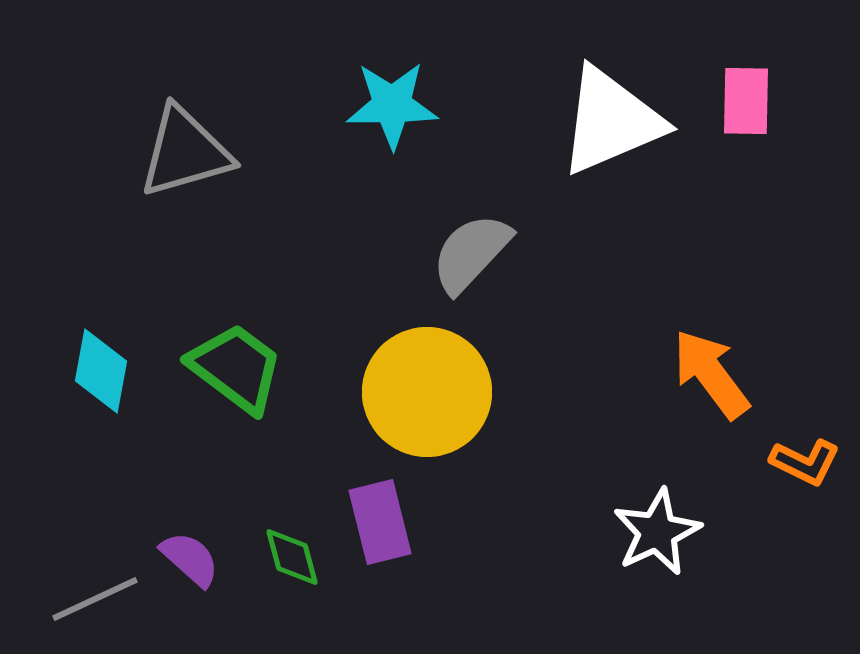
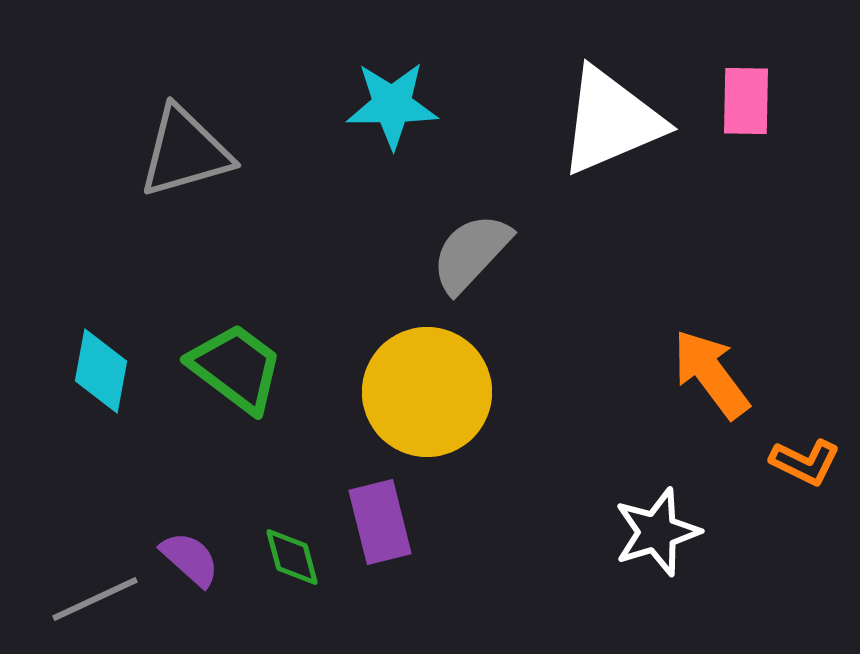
white star: rotated 8 degrees clockwise
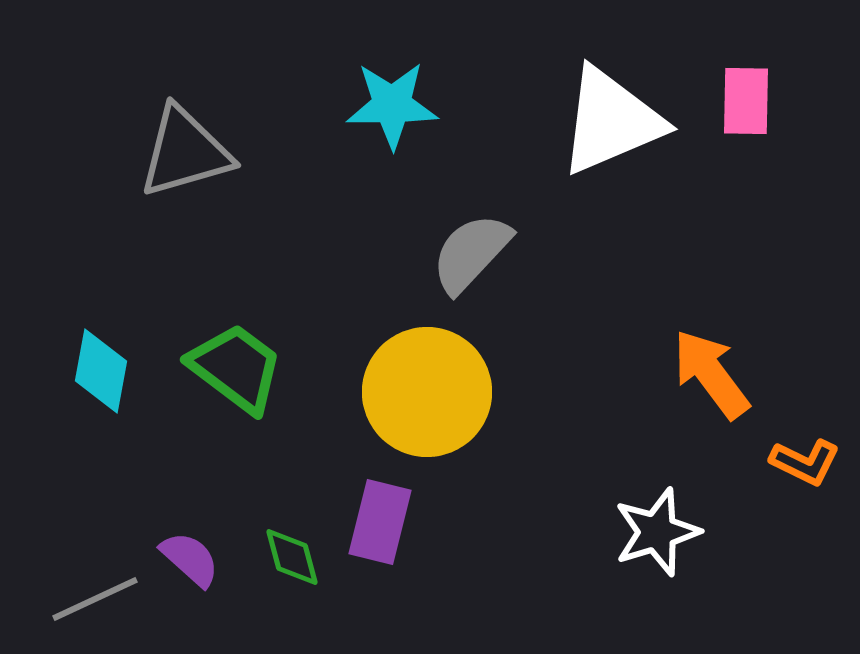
purple rectangle: rotated 28 degrees clockwise
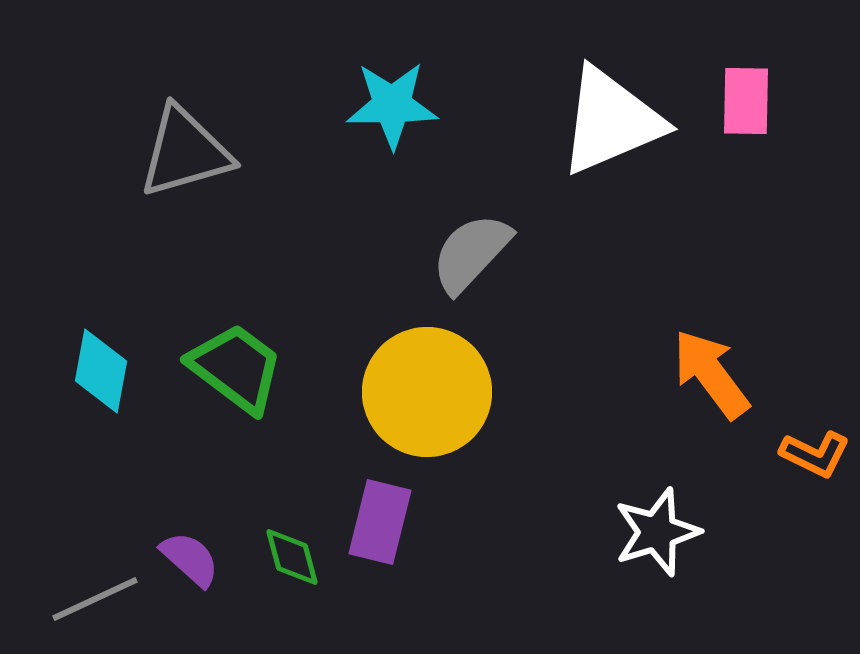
orange L-shape: moved 10 px right, 8 px up
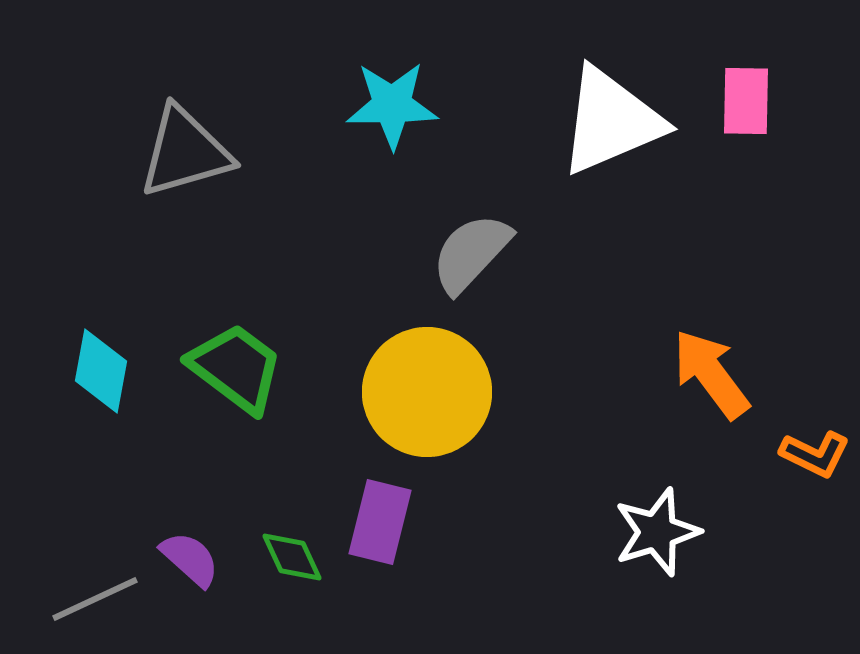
green diamond: rotated 10 degrees counterclockwise
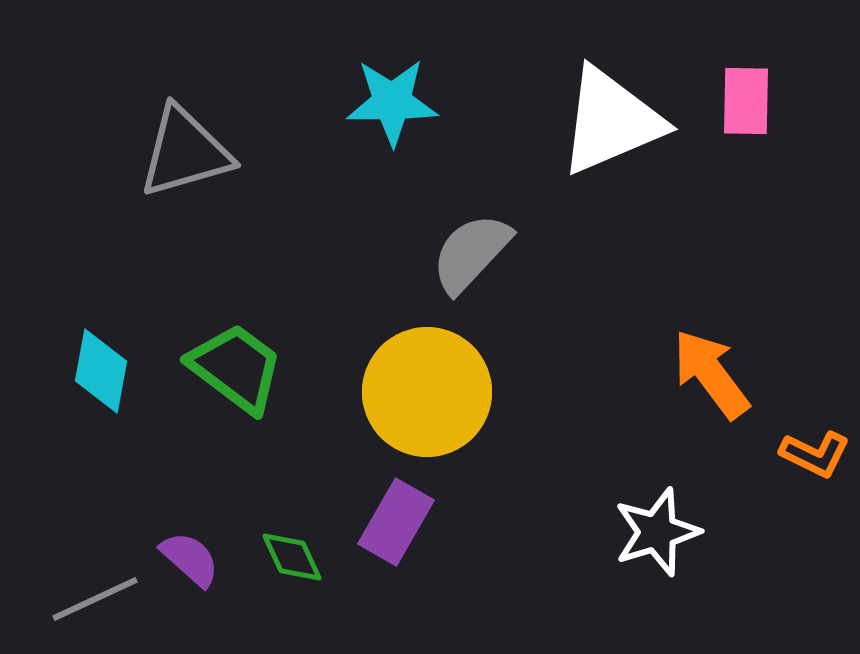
cyan star: moved 3 px up
purple rectangle: moved 16 px right; rotated 16 degrees clockwise
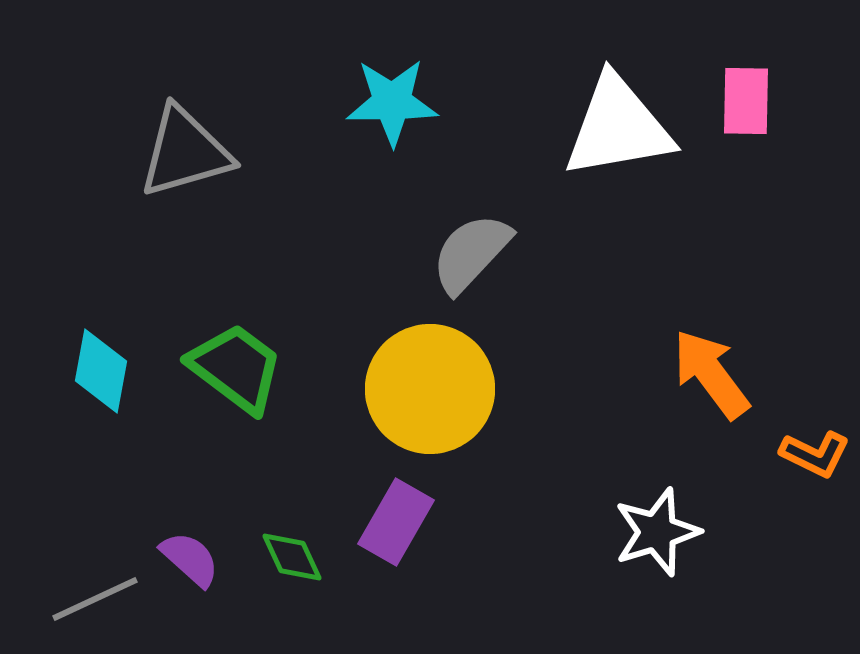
white triangle: moved 7 px right, 6 px down; rotated 13 degrees clockwise
yellow circle: moved 3 px right, 3 px up
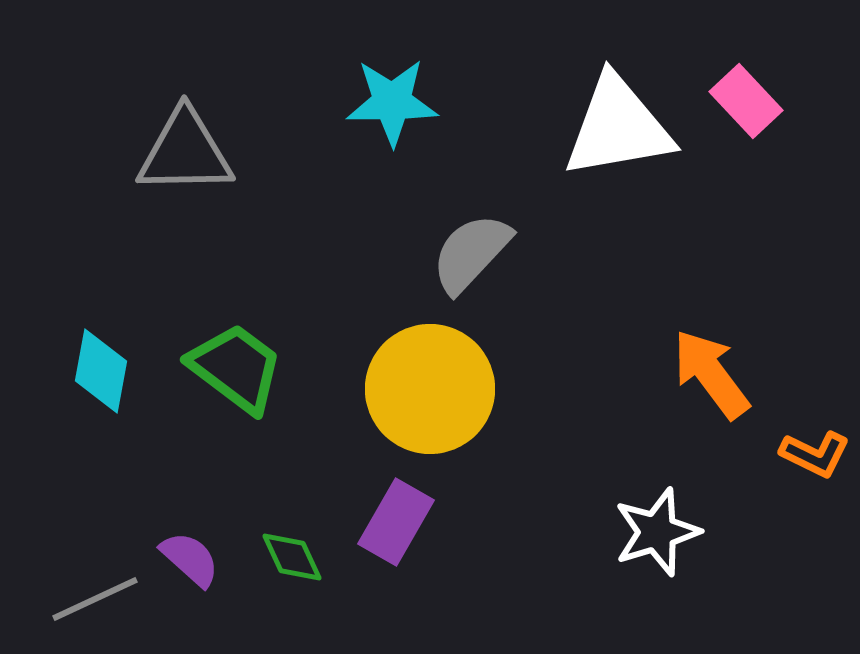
pink rectangle: rotated 44 degrees counterclockwise
gray triangle: rotated 15 degrees clockwise
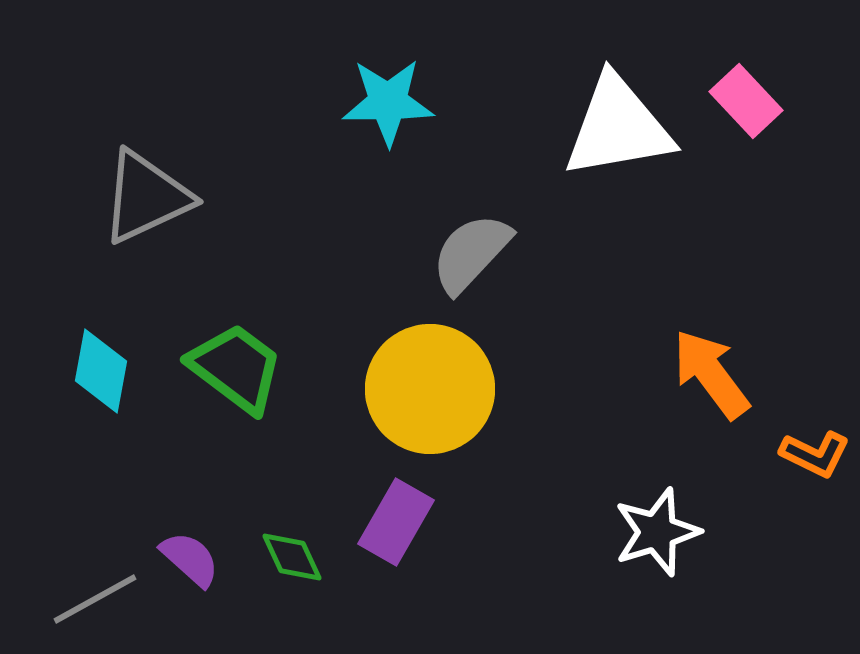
cyan star: moved 4 px left
gray triangle: moved 39 px left, 45 px down; rotated 24 degrees counterclockwise
gray line: rotated 4 degrees counterclockwise
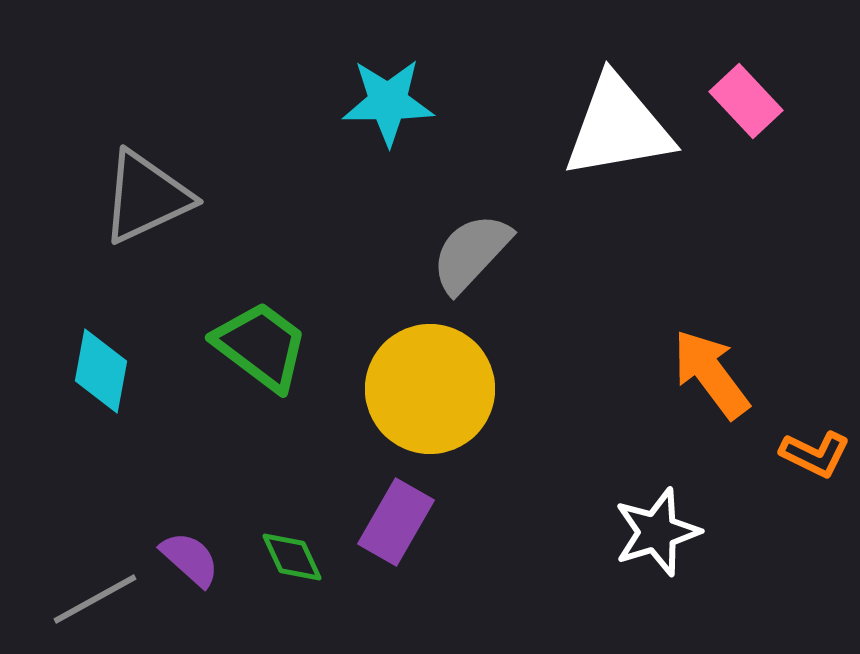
green trapezoid: moved 25 px right, 22 px up
